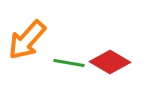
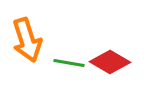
orange arrow: rotated 60 degrees counterclockwise
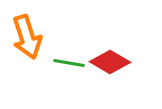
orange arrow: moved 3 px up
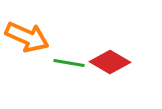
orange arrow: rotated 48 degrees counterclockwise
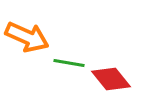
red diamond: moved 1 px right, 17 px down; rotated 21 degrees clockwise
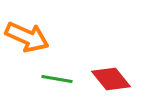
green line: moved 12 px left, 16 px down
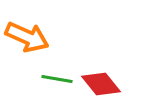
red diamond: moved 10 px left, 5 px down
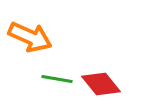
orange arrow: moved 3 px right
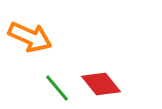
green line: moved 9 px down; rotated 40 degrees clockwise
